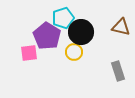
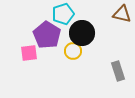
cyan pentagon: moved 4 px up
brown triangle: moved 1 px right, 13 px up
black circle: moved 1 px right, 1 px down
purple pentagon: moved 1 px up
yellow circle: moved 1 px left, 1 px up
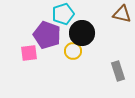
purple pentagon: rotated 12 degrees counterclockwise
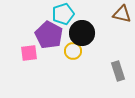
purple pentagon: moved 2 px right; rotated 8 degrees clockwise
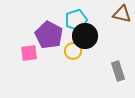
cyan pentagon: moved 13 px right, 6 px down
black circle: moved 3 px right, 3 px down
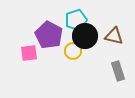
brown triangle: moved 8 px left, 22 px down
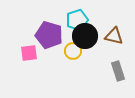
cyan pentagon: moved 1 px right
purple pentagon: rotated 12 degrees counterclockwise
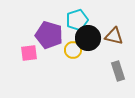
black circle: moved 3 px right, 2 px down
yellow circle: moved 1 px up
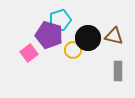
cyan pentagon: moved 17 px left
pink square: rotated 30 degrees counterclockwise
gray rectangle: rotated 18 degrees clockwise
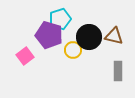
cyan pentagon: moved 1 px up
black circle: moved 1 px right, 1 px up
pink square: moved 4 px left, 3 px down
